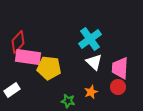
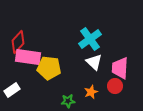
red circle: moved 3 px left, 1 px up
green star: rotated 16 degrees counterclockwise
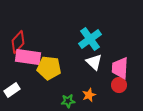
red circle: moved 4 px right, 1 px up
orange star: moved 2 px left, 3 px down
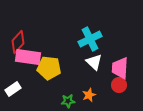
cyan cross: rotated 10 degrees clockwise
white rectangle: moved 1 px right, 1 px up
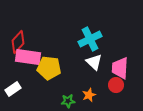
red circle: moved 3 px left
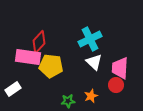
red diamond: moved 21 px right
yellow pentagon: moved 2 px right, 2 px up
orange star: moved 2 px right, 1 px down
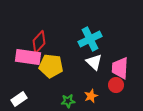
white rectangle: moved 6 px right, 10 px down
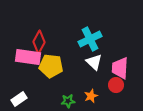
red diamond: rotated 15 degrees counterclockwise
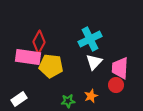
white triangle: rotated 30 degrees clockwise
